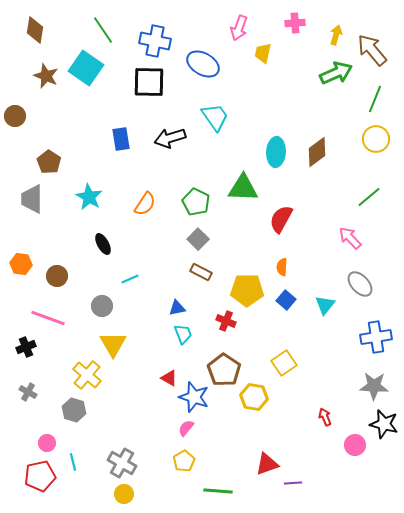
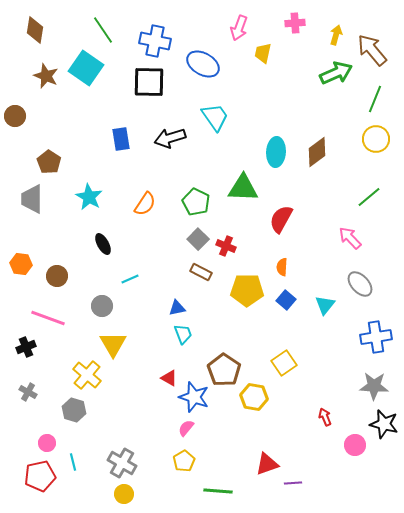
red cross at (226, 321): moved 75 px up
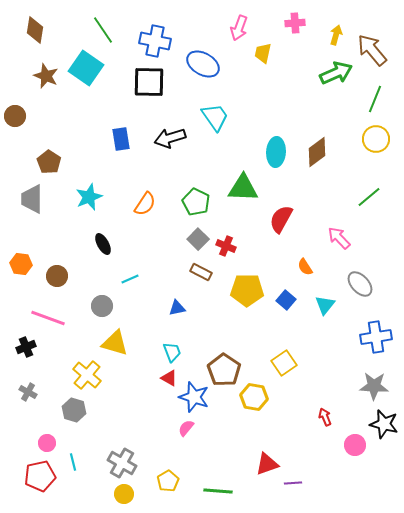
cyan star at (89, 197): rotated 20 degrees clockwise
pink arrow at (350, 238): moved 11 px left
orange semicircle at (282, 267): moved 23 px right; rotated 36 degrees counterclockwise
cyan trapezoid at (183, 334): moved 11 px left, 18 px down
yellow triangle at (113, 344): moved 2 px right, 1 px up; rotated 44 degrees counterclockwise
yellow pentagon at (184, 461): moved 16 px left, 20 px down
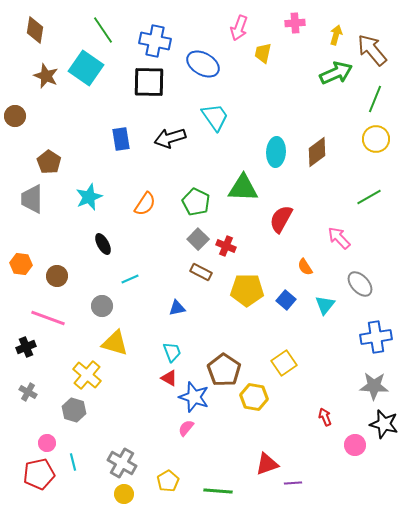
green line at (369, 197): rotated 10 degrees clockwise
red pentagon at (40, 476): moved 1 px left, 2 px up
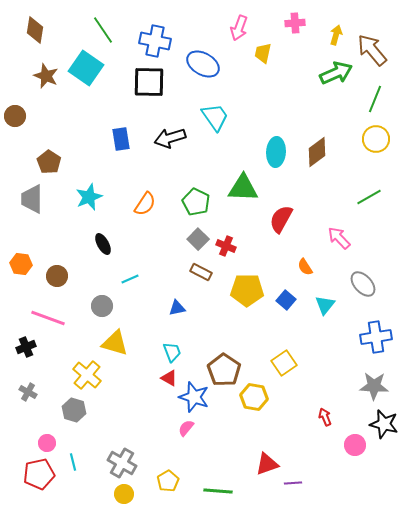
gray ellipse at (360, 284): moved 3 px right
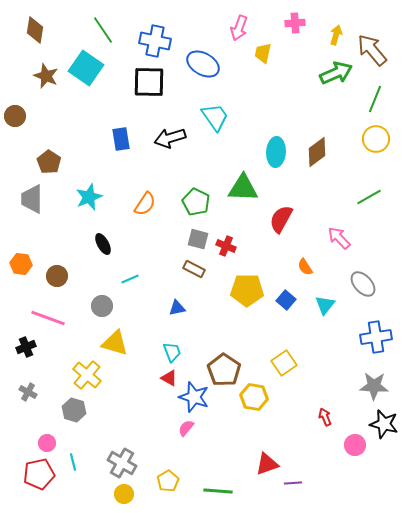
gray square at (198, 239): rotated 30 degrees counterclockwise
brown rectangle at (201, 272): moved 7 px left, 3 px up
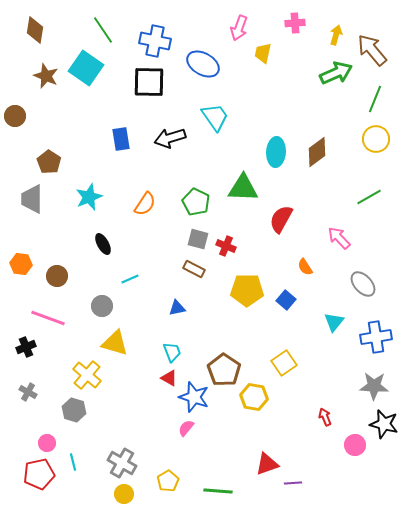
cyan triangle at (325, 305): moved 9 px right, 17 px down
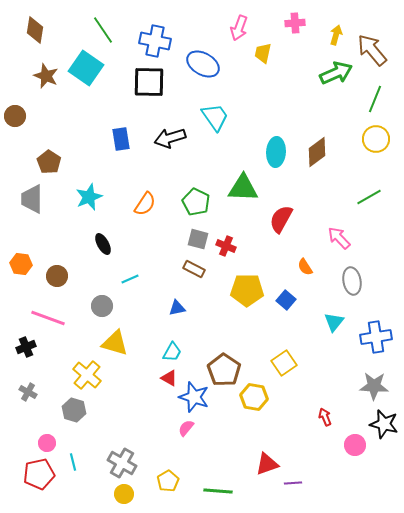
gray ellipse at (363, 284): moved 11 px left, 3 px up; rotated 32 degrees clockwise
cyan trapezoid at (172, 352): rotated 50 degrees clockwise
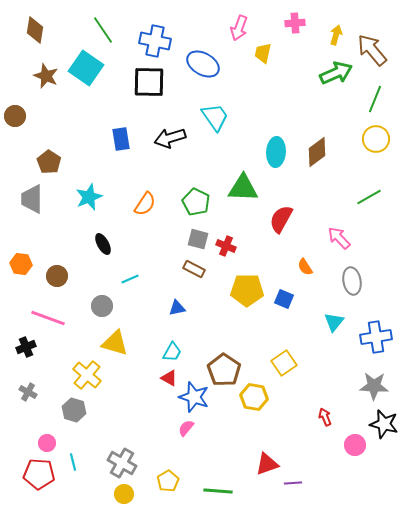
blue square at (286, 300): moved 2 px left, 1 px up; rotated 18 degrees counterclockwise
red pentagon at (39, 474): rotated 16 degrees clockwise
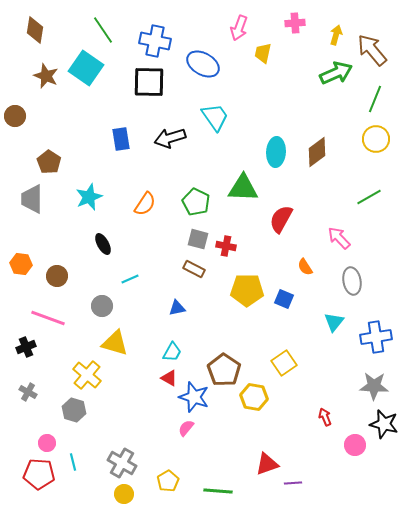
red cross at (226, 246): rotated 12 degrees counterclockwise
